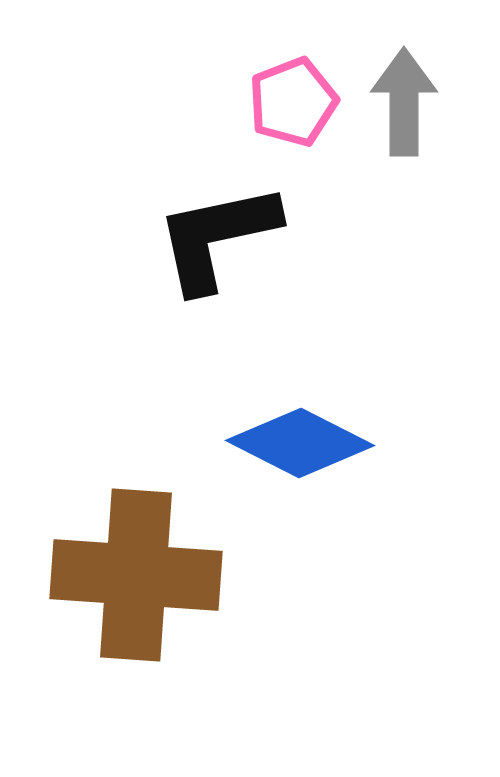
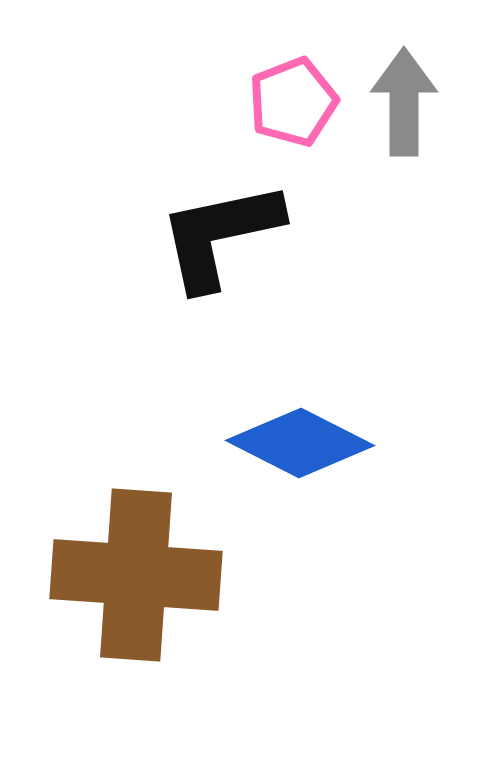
black L-shape: moved 3 px right, 2 px up
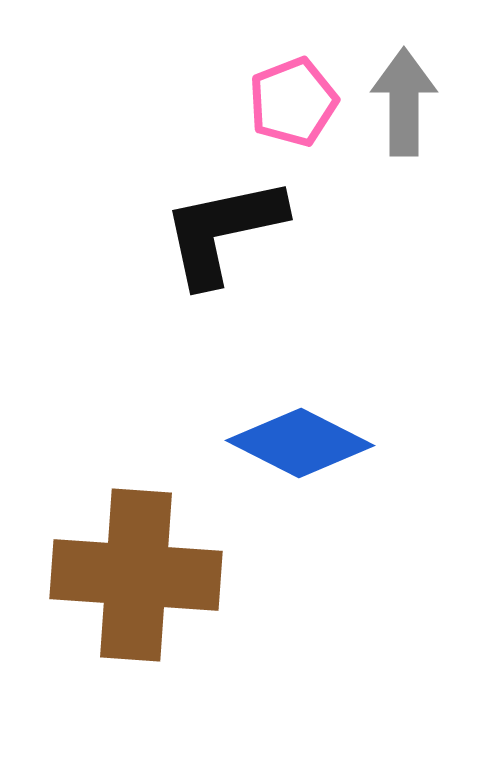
black L-shape: moved 3 px right, 4 px up
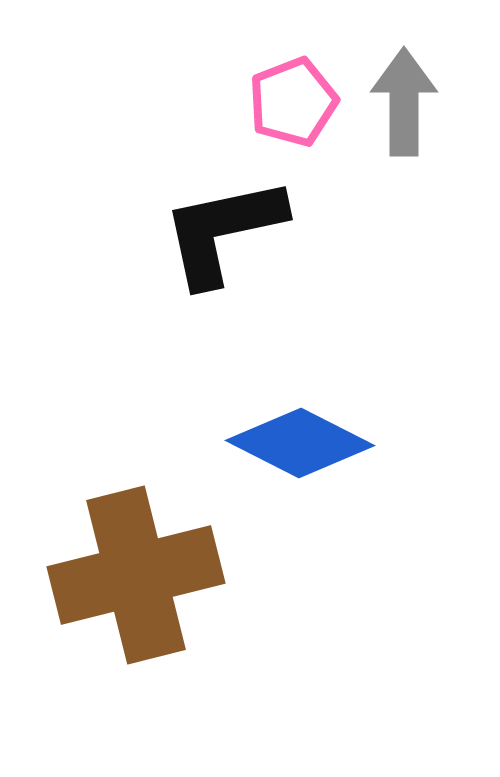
brown cross: rotated 18 degrees counterclockwise
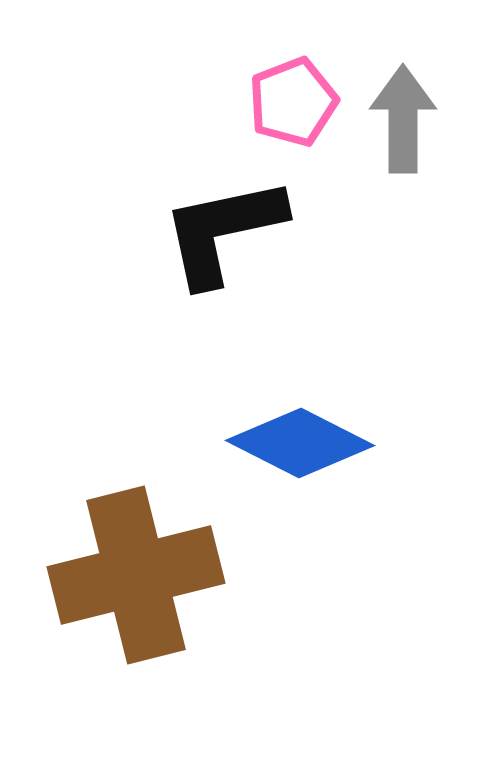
gray arrow: moved 1 px left, 17 px down
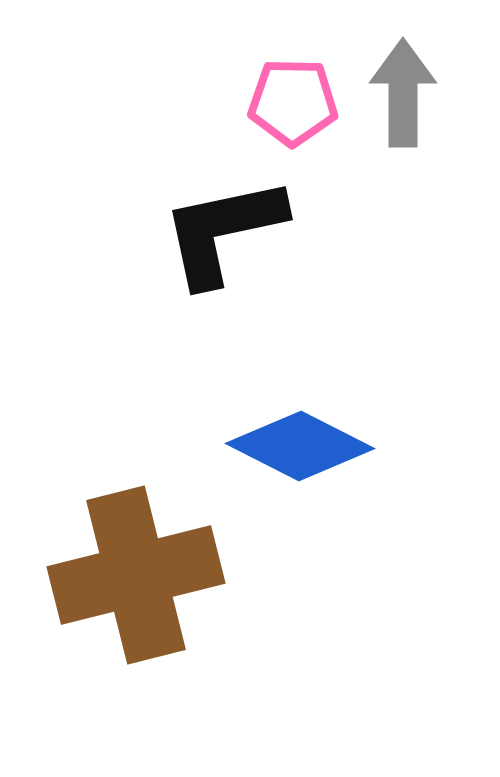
pink pentagon: rotated 22 degrees clockwise
gray arrow: moved 26 px up
blue diamond: moved 3 px down
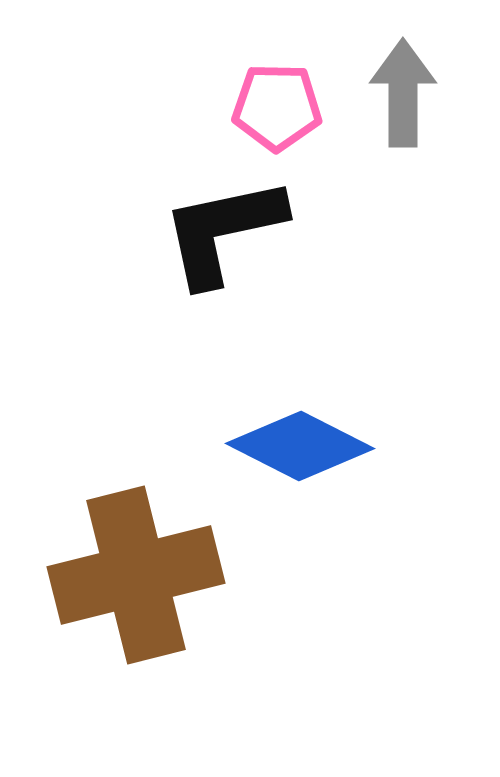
pink pentagon: moved 16 px left, 5 px down
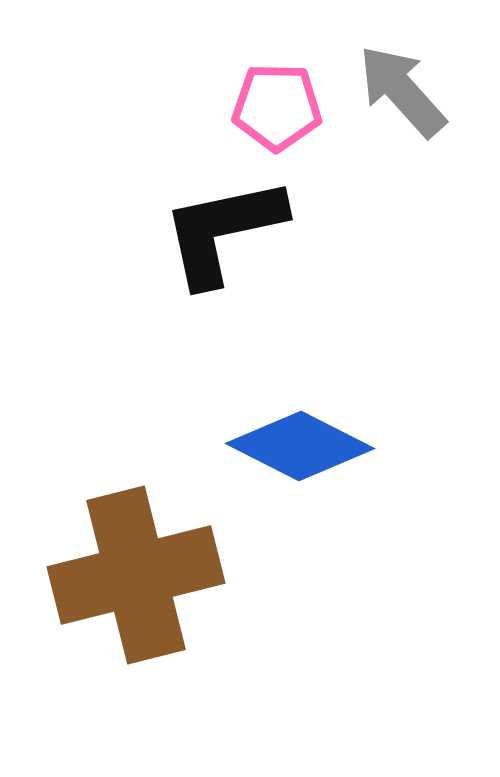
gray arrow: moved 1 px left, 2 px up; rotated 42 degrees counterclockwise
